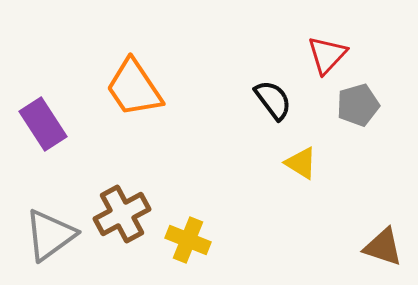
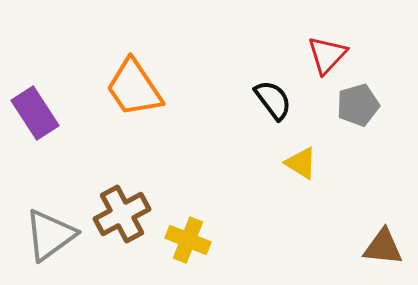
purple rectangle: moved 8 px left, 11 px up
brown triangle: rotated 12 degrees counterclockwise
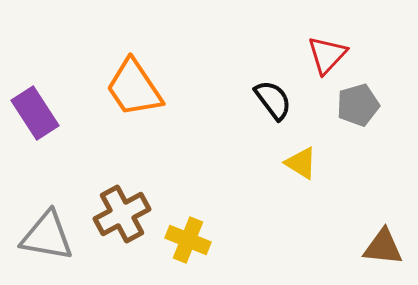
gray triangle: moved 3 px left, 1 px down; rotated 46 degrees clockwise
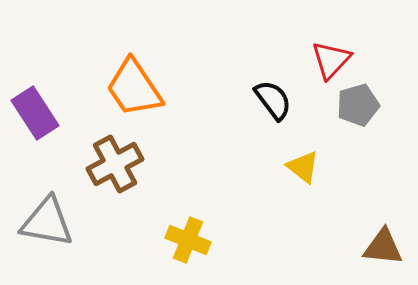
red triangle: moved 4 px right, 5 px down
yellow triangle: moved 2 px right, 4 px down; rotated 6 degrees clockwise
brown cross: moved 7 px left, 50 px up
gray triangle: moved 14 px up
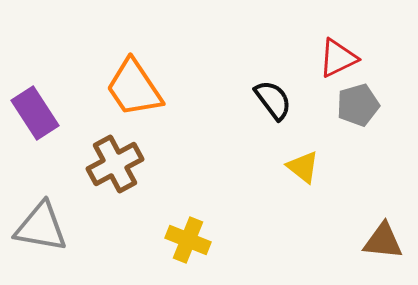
red triangle: moved 7 px right, 2 px up; rotated 21 degrees clockwise
gray triangle: moved 6 px left, 5 px down
brown triangle: moved 6 px up
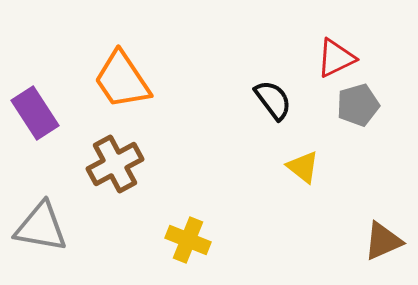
red triangle: moved 2 px left
orange trapezoid: moved 12 px left, 8 px up
brown triangle: rotated 30 degrees counterclockwise
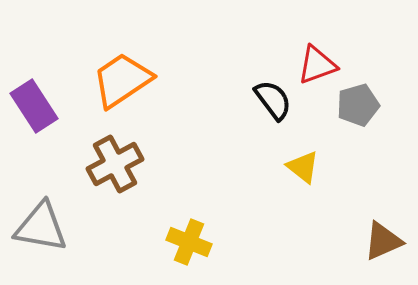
red triangle: moved 19 px left, 7 px down; rotated 6 degrees clockwise
orange trapezoid: rotated 90 degrees clockwise
purple rectangle: moved 1 px left, 7 px up
yellow cross: moved 1 px right, 2 px down
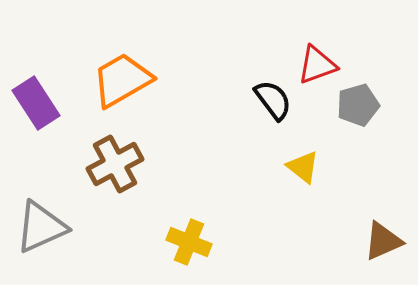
orange trapezoid: rotated 4 degrees clockwise
purple rectangle: moved 2 px right, 3 px up
gray triangle: rotated 34 degrees counterclockwise
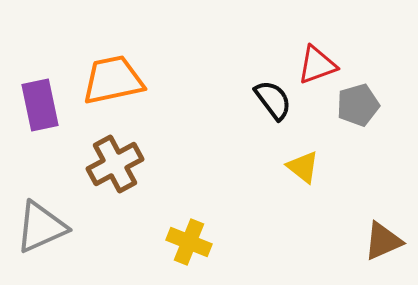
orange trapezoid: moved 9 px left; rotated 18 degrees clockwise
purple rectangle: moved 4 px right, 2 px down; rotated 21 degrees clockwise
